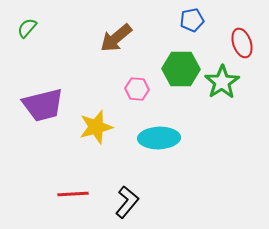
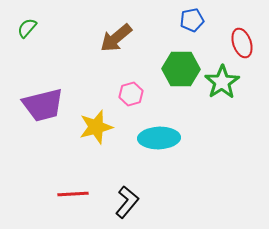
pink hexagon: moved 6 px left, 5 px down; rotated 20 degrees counterclockwise
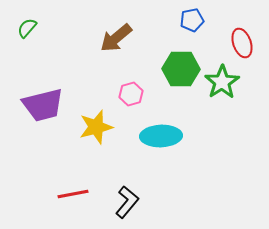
cyan ellipse: moved 2 px right, 2 px up
red line: rotated 8 degrees counterclockwise
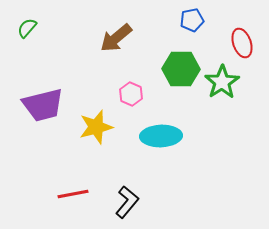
pink hexagon: rotated 20 degrees counterclockwise
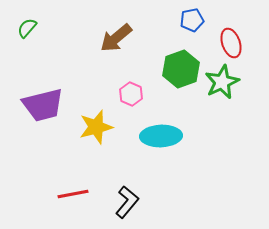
red ellipse: moved 11 px left
green hexagon: rotated 21 degrees counterclockwise
green star: rotated 8 degrees clockwise
